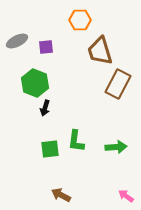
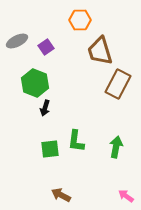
purple square: rotated 28 degrees counterclockwise
green arrow: rotated 75 degrees counterclockwise
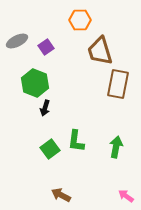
brown rectangle: rotated 16 degrees counterclockwise
green square: rotated 30 degrees counterclockwise
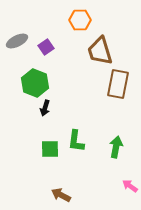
green square: rotated 36 degrees clockwise
pink arrow: moved 4 px right, 10 px up
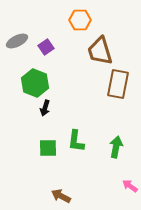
green square: moved 2 px left, 1 px up
brown arrow: moved 1 px down
